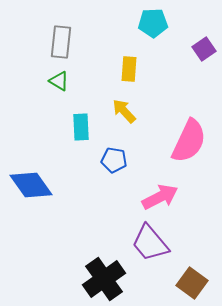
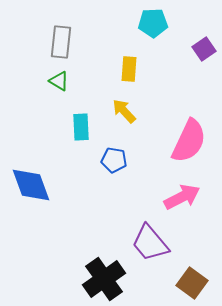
blue diamond: rotated 15 degrees clockwise
pink arrow: moved 22 px right
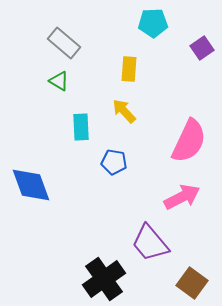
gray rectangle: moved 3 px right, 1 px down; rotated 56 degrees counterclockwise
purple square: moved 2 px left, 1 px up
blue pentagon: moved 2 px down
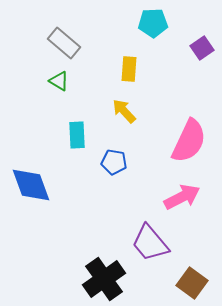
cyan rectangle: moved 4 px left, 8 px down
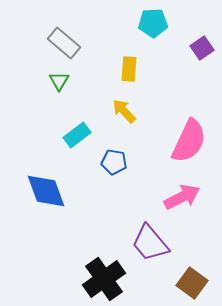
green triangle: rotated 30 degrees clockwise
cyan rectangle: rotated 56 degrees clockwise
blue diamond: moved 15 px right, 6 px down
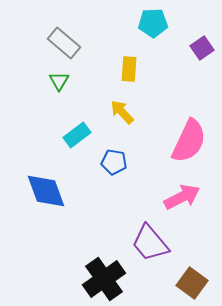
yellow arrow: moved 2 px left, 1 px down
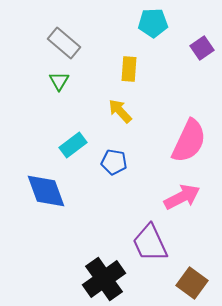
yellow arrow: moved 2 px left, 1 px up
cyan rectangle: moved 4 px left, 10 px down
purple trapezoid: rotated 15 degrees clockwise
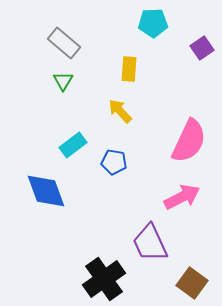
green triangle: moved 4 px right
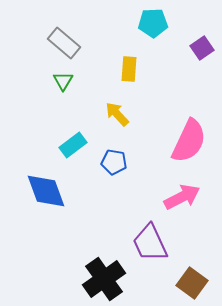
yellow arrow: moved 3 px left, 3 px down
